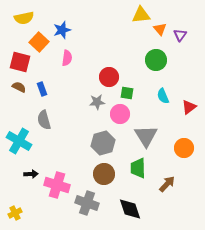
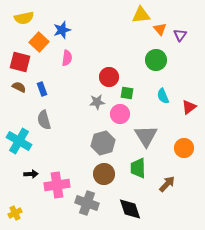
pink cross: rotated 25 degrees counterclockwise
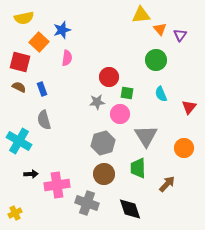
cyan semicircle: moved 2 px left, 2 px up
red triangle: rotated 14 degrees counterclockwise
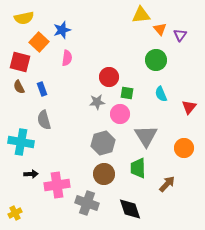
brown semicircle: rotated 144 degrees counterclockwise
cyan cross: moved 2 px right, 1 px down; rotated 20 degrees counterclockwise
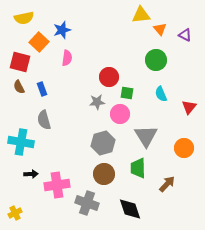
purple triangle: moved 5 px right; rotated 40 degrees counterclockwise
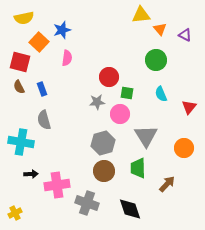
brown circle: moved 3 px up
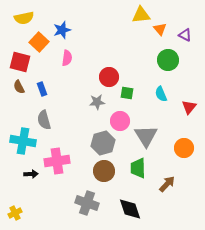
green circle: moved 12 px right
pink circle: moved 7 px down
cyan cross: moved 2 px right, 1 px up
pink cross: moved 24 px up
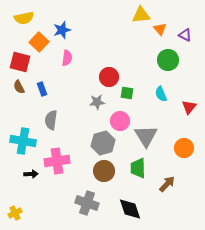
gray semicircle: moved 7 px right; rotated 24 degrees clockwise
